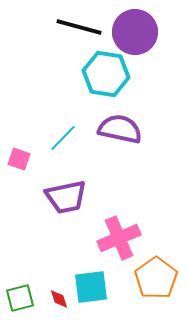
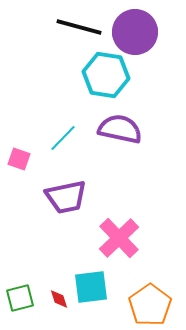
cyan hexagon: moved 1 px down
pink cross: rotated 21 degrees counterclockwise
orange pentagon: moved 6 px left, 27 px down
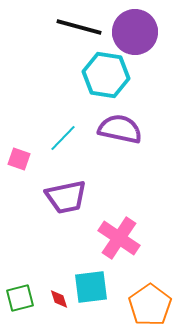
pink cross: rotated 12 degrees counterclockwise
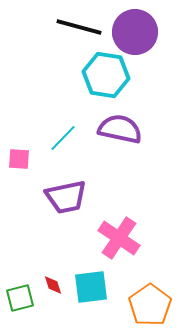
pink square: rotated 15 degrees counterclockwise
red diamond: moved 6 px left, 14 px up
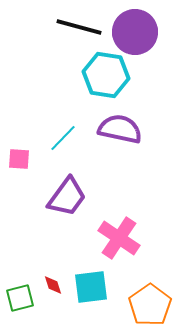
purple trapezoid: moved 1 px right; rotated 42 degrees counterclockwise
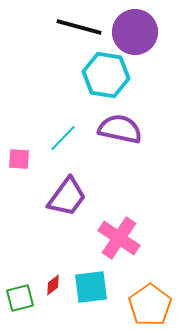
red diamond: rotated 70 degrees clockwise
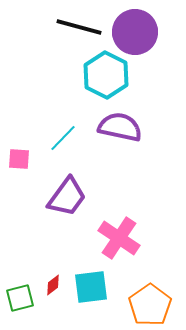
cyan hexagon: rotated 18 degrees clockwise
purple semicircle: moved 2 px up
